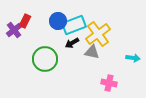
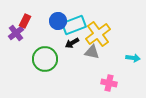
purple cross: moved 2 px right, 3 px down
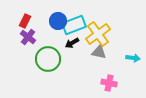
purple cross: moved 12 px right, 4 px down; rotated 14 degrees counterclockwise
gray triangle: moved 7 px right
green circle: moved 3 px right
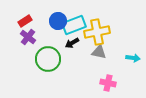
red rectangle: rotated 32 degrees clockwise
yellow cross: moved 1 px left, 2 px up; rotated 25 degrees clockwise
pink cross: moved 1 px left
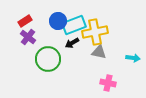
yellow cross: moved 2 px left
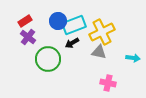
yellow cross: moved 7 px right; rotated 15 degrees counterclockwise
